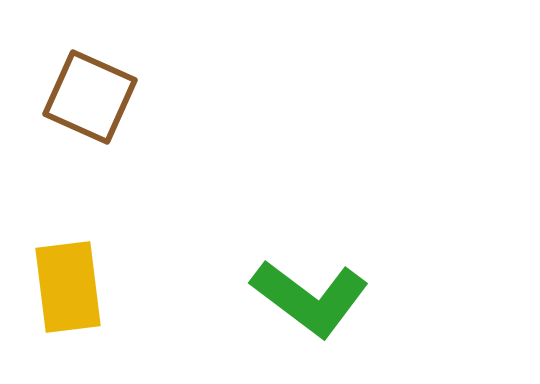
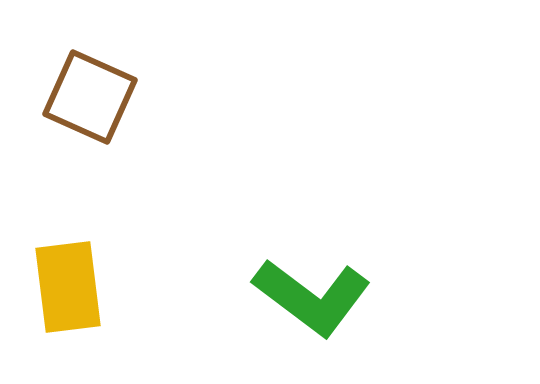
green L-shape: moved 2 px right, 1 px up
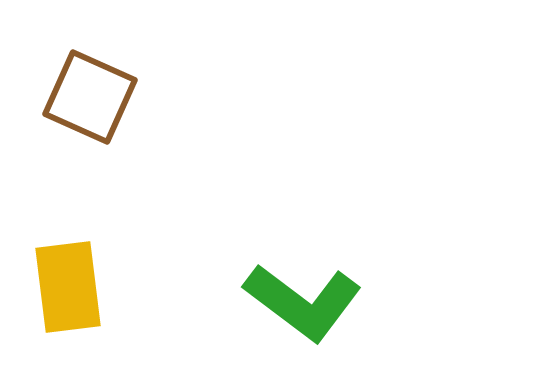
green L-shape: moved 9 px left, 5 px down
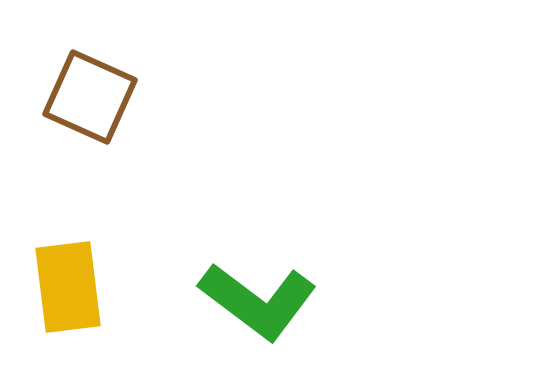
green L-shape: moved 45 px left, 1 px up
